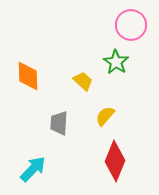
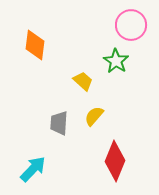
green star: moved 1 px up
orange diamond: moved 7 px right, 31 px up; rotated 8 degrees clockwise
yellow semicircle: moved 11 px left
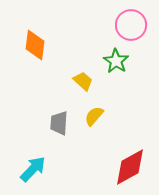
red diamond: moved 15 px right, 6 px down; rotated 39 degrees clockwise
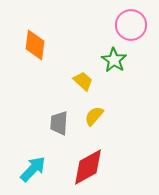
green star: moved 2 px left, 1 px up
red diamond: moved 42 px left
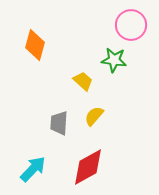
orange diamond: rotated 8 degrees clockwise
green star: rotated 25 degrees counterclockwise
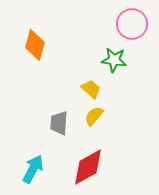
pink circle: moved 1 px right, 1 px up
yellow trapezoid: moved 8 px right, 8 px down
cyan arrow: rotated 16 degrees counterclockwise
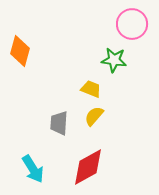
orange diamond: moved 15 px left, 6 px down
yellow trapezoid: rotated 20 degrees counterclockwise
cyan arrow: rotated 120 degrees clockwise
